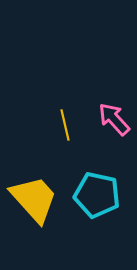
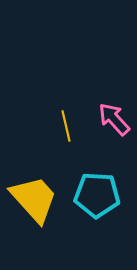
yellow line: moved 1 px right, 1 px down
cyan pentagon: rotated 9 degrees counterclockwise
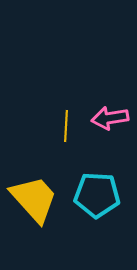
pink arrow: moved 4 px left, 1 px up; rotated 57 degrees counterclockwise
yellow line: rotated 16 degrees clockwise
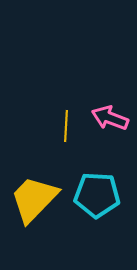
pink arrow: rotated 30 degrees clockwise
yellow trapezoid: rotated 94 degrees counterclockwise
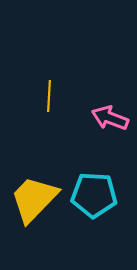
yellow line: moved 17 px left, 30 px up
cyan pentagon: moved 3 px left
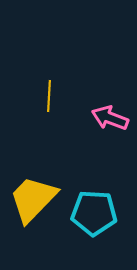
cyan pentagon: moved 18 px down
yellow trapezoid: moved 1 px left
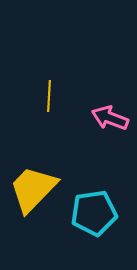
yellow trapezoid: moved 10 px up
cyan pentagon: rotated 12 degrees counterclockwise
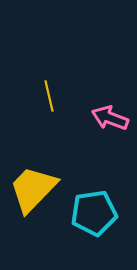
yellow line: rotated 16 degrees counterclockwise
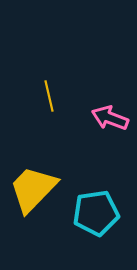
cyan pentagon: moved 2 px right
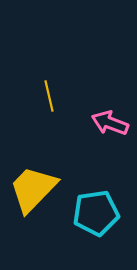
pink arrow: moved 5 px down
